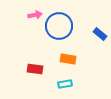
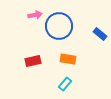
red rectangle: moved 2 px left, 8 px up; rotated 21 degrees counterclockwise
cyan rectangle: rotated 40 degrees counterclockwise
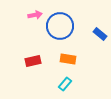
blue circle: moved 1 px right
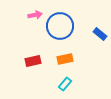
orange rectangle: moved 3 px left; rotated 21 degrees counterclockwise
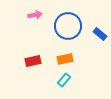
blue circle: moved 8 px right
cyan rectangle: moved 1 px left, 4 px up
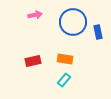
blue circle: moved 5 px right, 4 px up
blue rectangle: moved 2 px left, 2 px up; rotated 40 degrees clockwise
orange rectangle: rotated 21 degrees clockwise
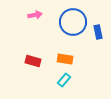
red rectangle: rotated 28 degrees clockwise
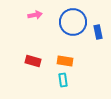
orange rectangle: moved 2 px down
cyan rectangle: moved 1 px left; rotated 48 degrees counterclockwise
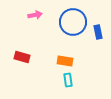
red rectangle: moved 11 px left, 4 px up
cyan rectangle: moved 5 px right
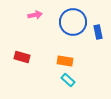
cyan rectangle: rotated 40 degrees counterclockwise
